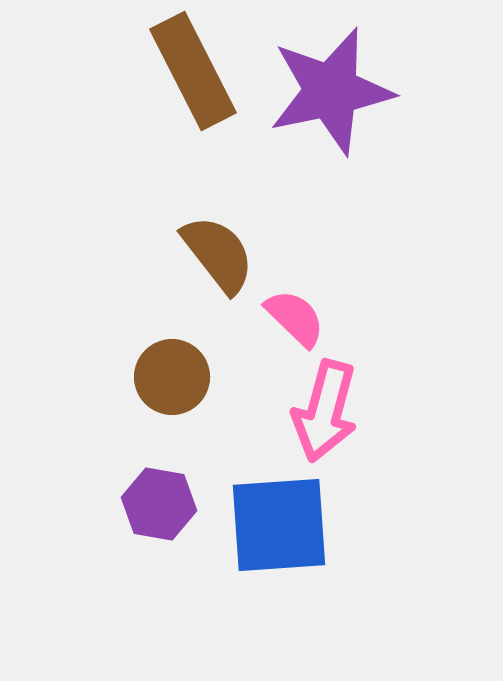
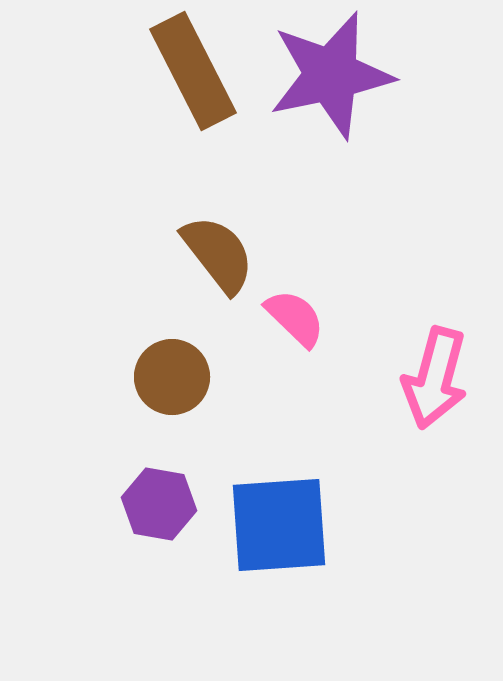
purple star: moved 16 px up
pink arrow: moved 110 px right, 33 px up
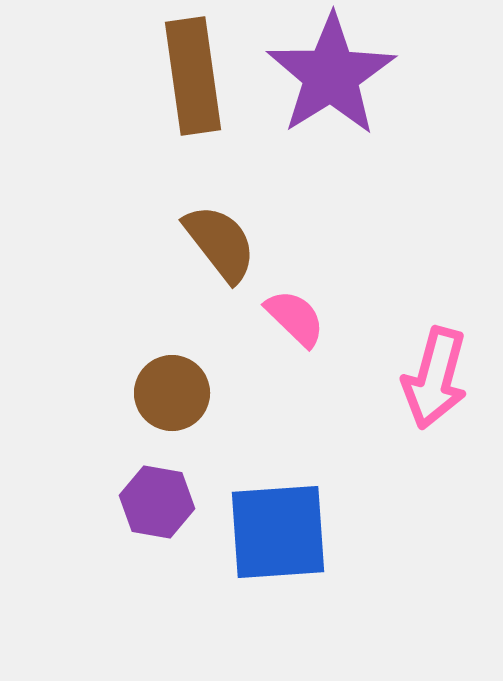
brown rectangle: moved 5 px down; rotated 19 degrees clockwise
purple star: rotated 20 degrees counterclockwise
brown semicircle: moved 2 px right, 11 px up
brown circle: moved 16 px down
purple hexagon: moved 2 px left, 2 px up
blue square: moved 1 px left, 7 px down
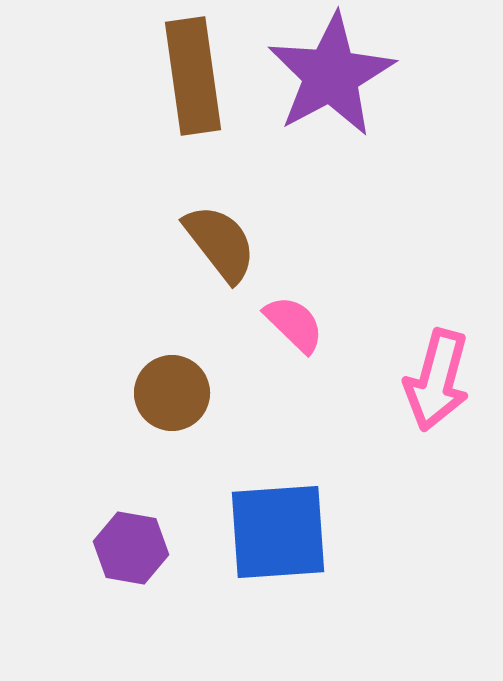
purple star: rotated 4 degrees clockwise
pink semicircle: moved 1 px left, 6 px down
pink arrow: moved 2 px right, 2 px down
purple hexagon: moved 26 px left, 46 px down
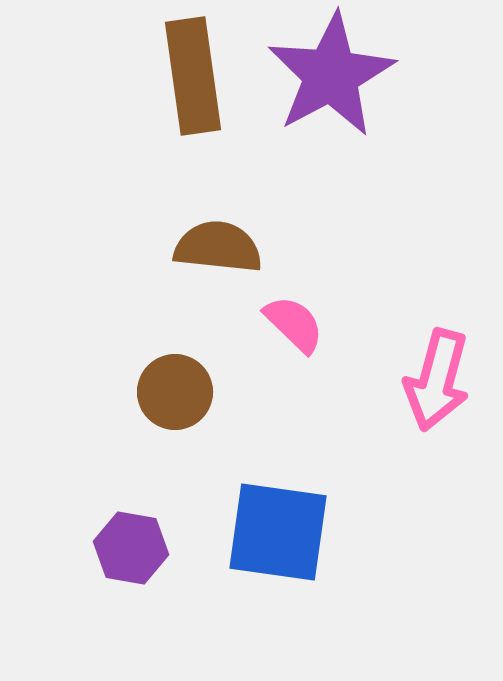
brown semicircle: moved 2 px left, 4 px down; rotated 46 degrees counterclockwise
brown circle: moved 3 px right, 1 px up
blue square: rotated 12 degrees clockwise
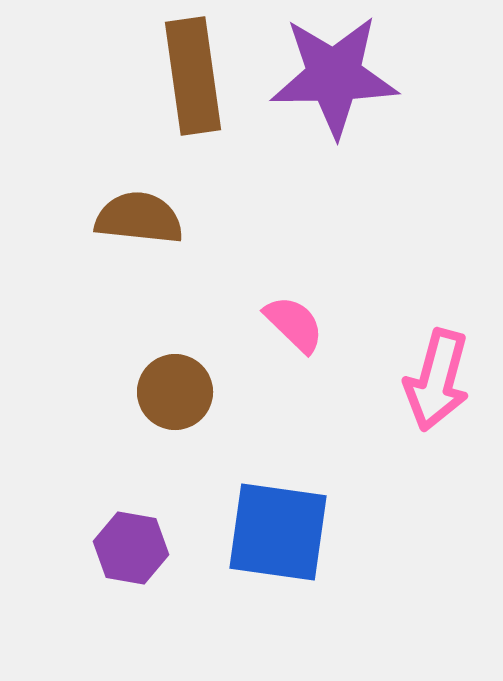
purple star: moved 3 px right, 1 px down; rotated 27 degrees clockwise
brown semicircle: moved 79 px left, 29 px up
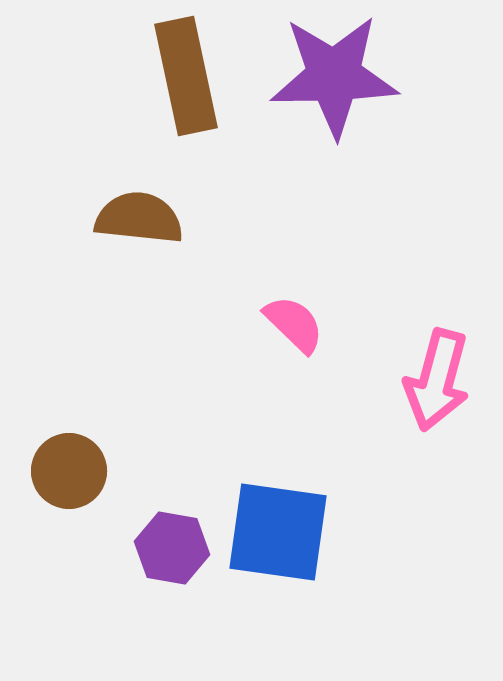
brown rectangle: moved 7 px left; rotated 4 degrees counterclockwise
brown circle: moved 106 px left, 79 px down
purple hexagon: moved 41 px right
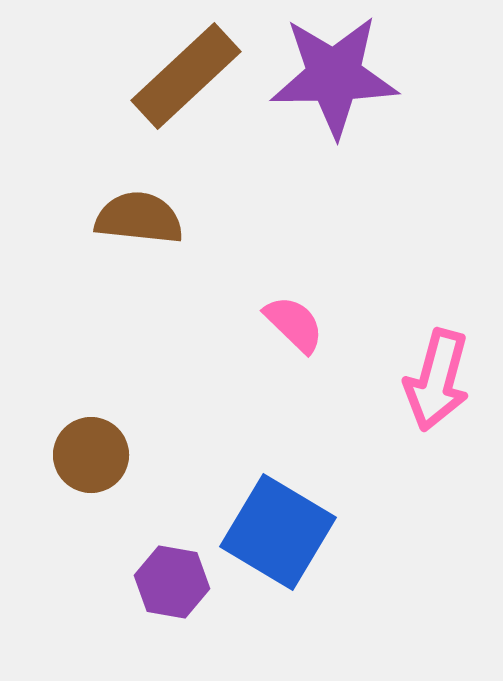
brown rectangle: rotated 59 degrees clockwise
brown circle: moved 22 px right, 16 px up
blue square: rotated 23 degrees clockwise
purple hexagon: moved 34 px down
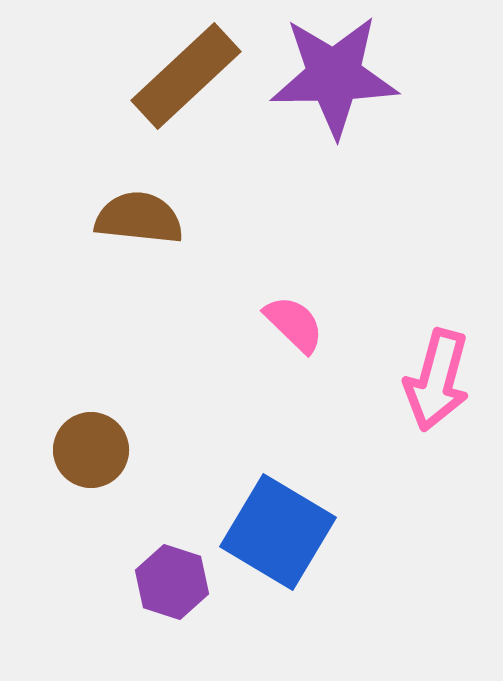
brown circle: moved 5 px up
purple hexagon: rotated 8 degrees clockwise
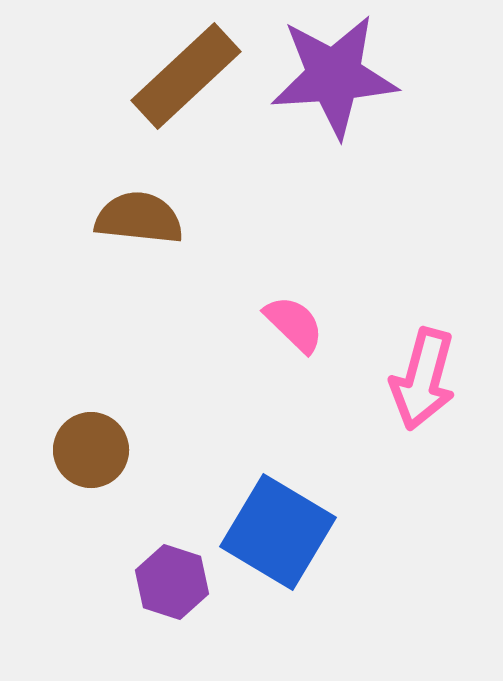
purple star: rotated 3 degrees counterclockwise
pink arrow: moved 14 px left, 1 px up
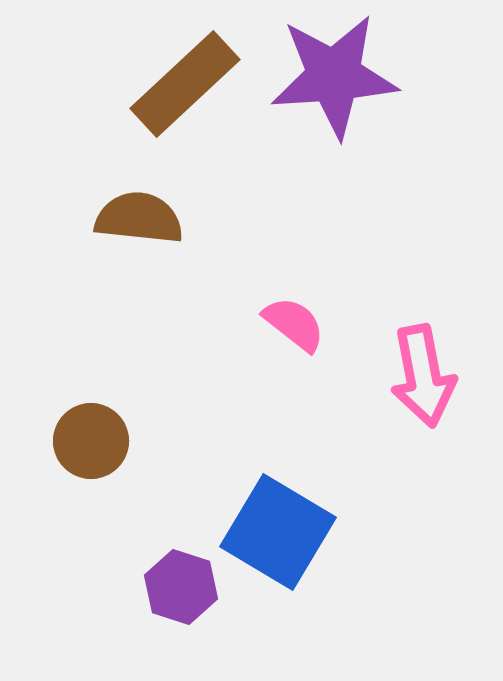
brown rectangle: moved 1 px left, 8 px down
pink semicircle: rotated 6 degrees counterclockwise
pink arrow: moved 3 px up; rotated 26 degrees counterclockwise
brown circle: moved 9 px up
purple hexagon: moved 9 px right, 5 px down
